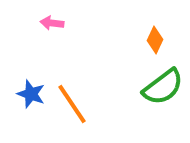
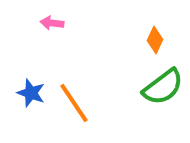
blue star: moved 1 px up
orange line: moved 2 px right, 1 px up
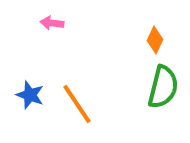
green semicircle: rotated 39 degrees counterclockwise
blue star: moved 1 px left, 2 px down
orange line: moved 3 px right, 1 px down
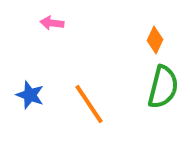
orange line: moved 12 px right
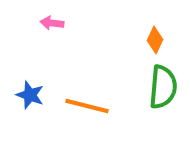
green semicircle: rotated 9 degrees counterclockwise
orange line: moved 2 px left, 2 px down; rotated 42 degrees counterclockwise
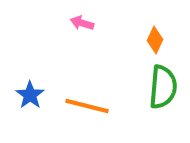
pink arrow: moved 30 px right; rotated 10 degrees clockwise
blue star: rotated 16 degrees clockwise
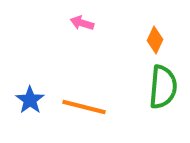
blue star: moved 5 px down
orange line: moved 3 px left, 1 px down
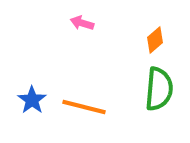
orange diamond: rotated 24 degrees clockwise
green semicircle: moved 4 px left, 2 px down
blue star: moved 2 px right
